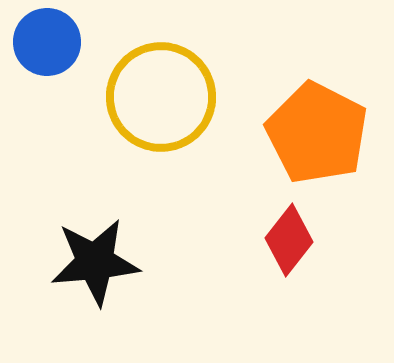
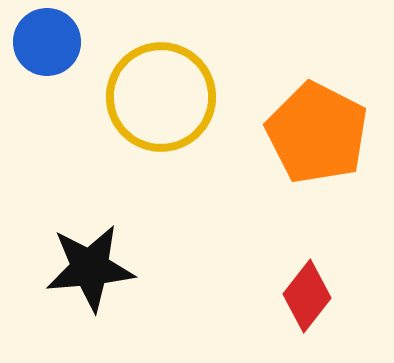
red diamond: moved 18 px right, 56 px down
black star: moved 5 px left, 6 px down
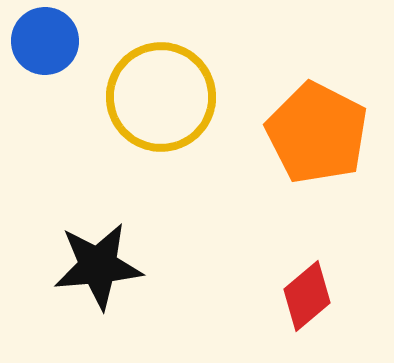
blue circle: moved 2 px left, 1 px up
black star: moved 8 px right, 2 px up
red diamond: rotated 12 degrees clockwise
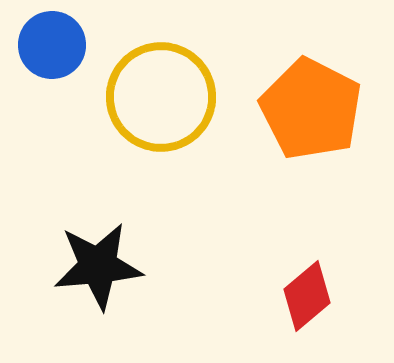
blue circle: moved 7 px right, 4 px down
orange pentagon: moved 6 px left, 24 px up
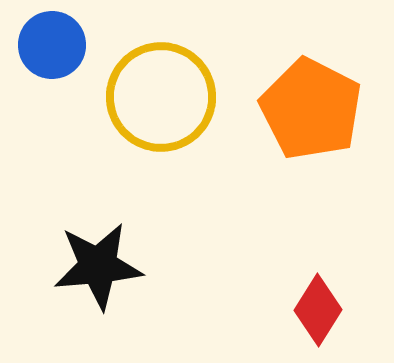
red diamond: moved 11 px right, 14 px down; rotated 18 degrees counterclockwise
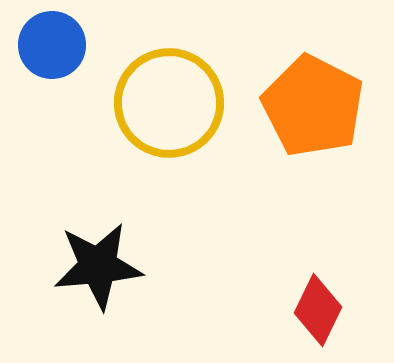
yellow circle: moved 8 px right, 6 px down
orange pentagon: moved 2 px right, 3 px up
red diamond: rotated 6 degrees counterclockwise
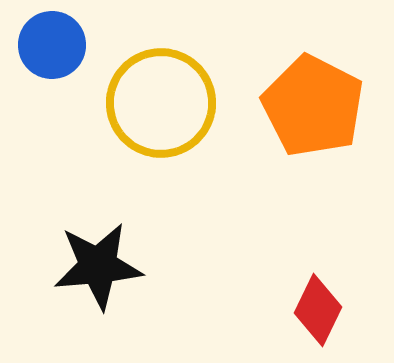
yellow circle: moved 8 px left
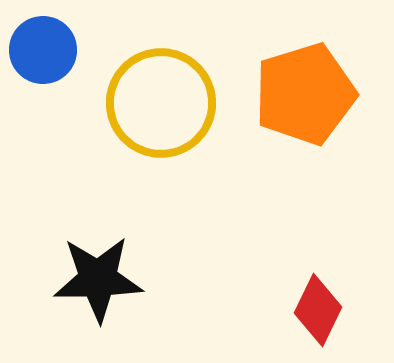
blue circle: moved 9 px left, 5 px down
orange pentagon: moved 8 px left, 12 px up; rotated 28 degrees clockwise
black star: moved 13 px down; rotated 4 degrees clockwise
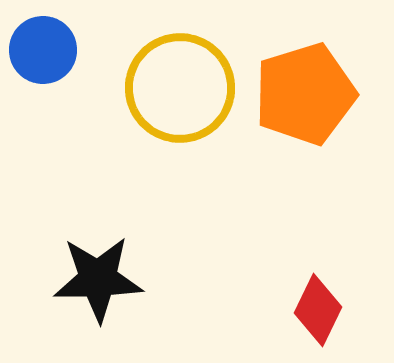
yellow circle: moved 19 px right, 15 px up
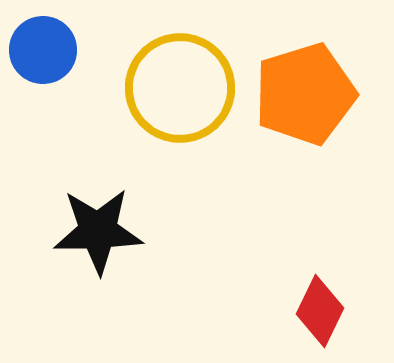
black star: moved 48 px up
red diamond: moved 2 px right, 1 px down
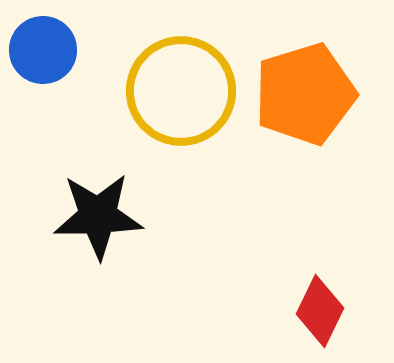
yellow circle: moved 1 px right, 3 px down
black star: moved 15 px up
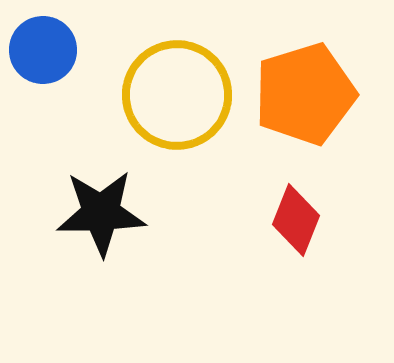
yellow circle: moved 4 px left, 4 px down
black star: moved 3 px right, 3 px up
red diamond: moved 24 px left, 91 px up; rotated 4 degrees counterclockwise
